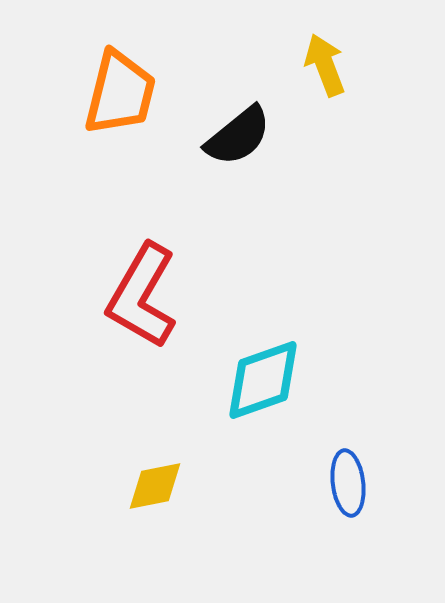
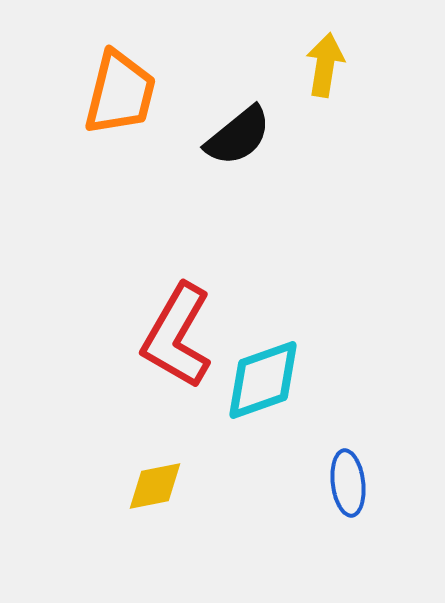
yellow arrow: rotated 30 degrees clockwise
red L-shape: moved 35 px right, 40 px down
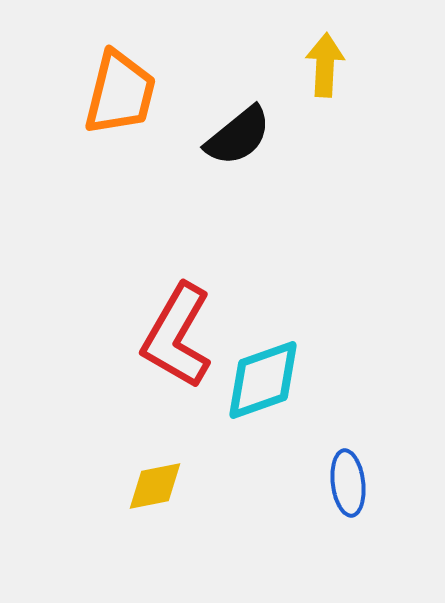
yellow arrow: rotated 6 degrees counterclockwise
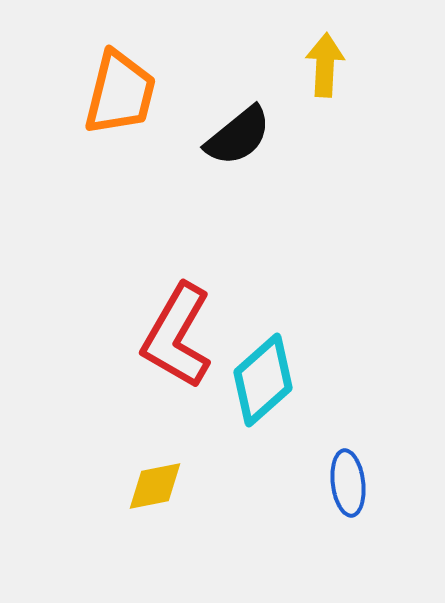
cyan diamond: rotated 22 degrees counterclockwise
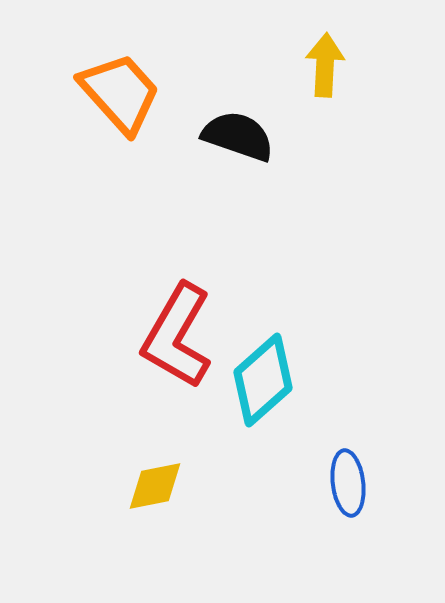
orange trapezoid: rotated 56 degrees counterclockwise
black semicircle: rotated 122 degrees counterclockwise
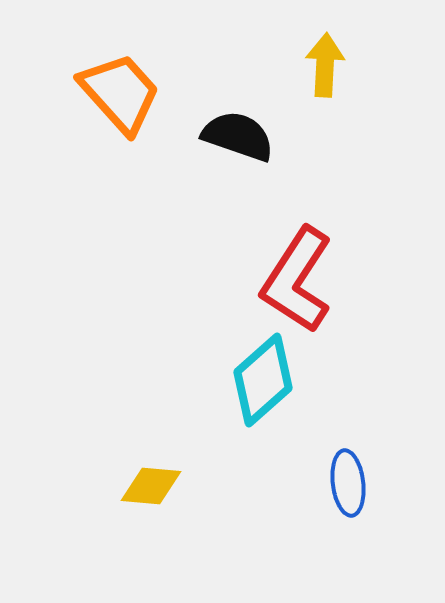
red L-shape: moved 120 px right, 56 px up; rotated 3 degrees clockwise
yellow diamond: moved 4 px left; rotated 16 degrees clockwise
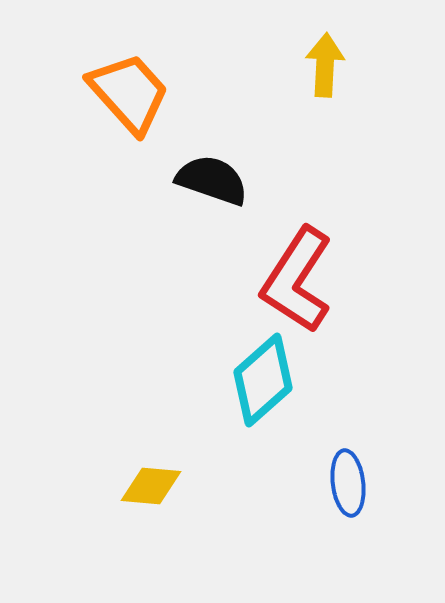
orange trapezoid: moved 9 px right
black semicircle: moved 26 px left, 44 px down
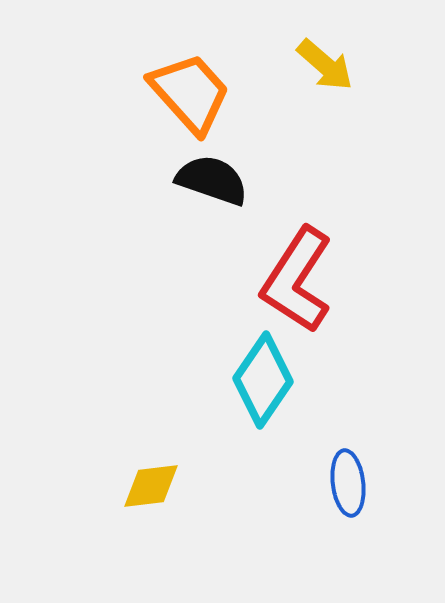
yellow arrow: rotated 128 degrees clockwise
orange trapezoid: moved 61 px right
cyan diamond: rotated 14 degrees counterclockwise
yellow diamond: rotated 12 degrees counterclockwise
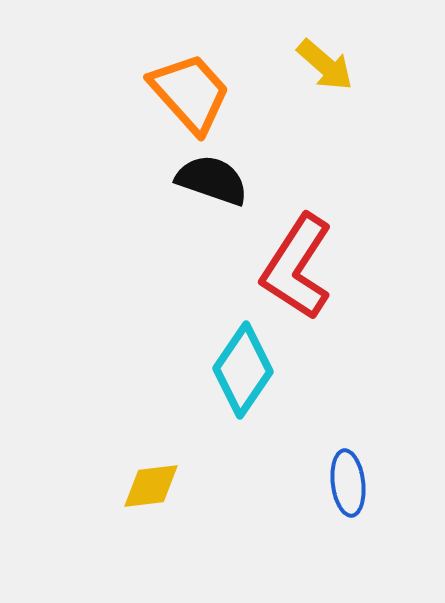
red L-shape: moved 13 px up
cyan diamond: moved 20 px left, 10 px up
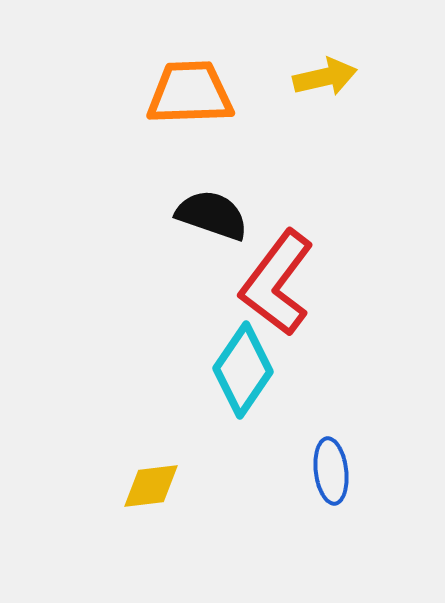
yellow arrow: moved 12 px down; rotated 54 degrees counterclockwise
orange trapezoid: rotated 50 degrees counterclockwise
black semicircle: moved 35 px down
red L-shape: moved 20 px left, 16 px down; rotated 4 degrees clockwise
blue ellipse: moved 17 px left, 12 px up
